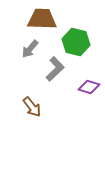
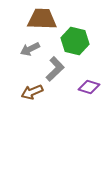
green hexagon: moved 1 px left, 1 px up
gray arrow: rotated 24 degrees clockwise
brown arrow: moved 15 px up; rotated 105 degrees clockwise
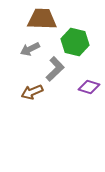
green hexagon: moved 1 px down
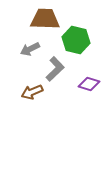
brown trapezoid: moved 3 px right
green hexagon: moved 1 px right, 2 px up
purple diamond: moved 3 px up
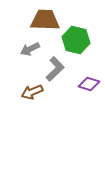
brown trapezoid: moved 1 px down
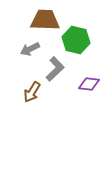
purple diamond: rotated 10 degrees counterclockwise
brown arrow: rotated 35 degrees counterclockwise
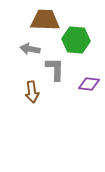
green hexagon: rotated 8 degrees counterclockwise
gray arrow: rotated 36 degrees clockwise
gray L-shape: rotated 45 degrees counterclockwise
brown arrow: rotated 40 degrees counterclockwise
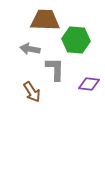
brown arrow: rotated 25 degrees counterclockwise
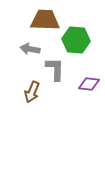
brown arrow: rotated 55 degrees clockwise
